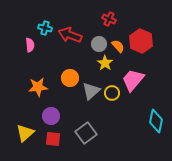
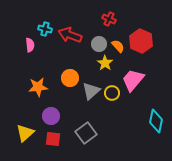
cyan cross: moved 1 px down
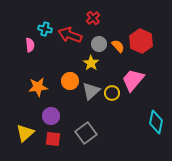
red cross: moved 16 px left, 1 px up; rotated 24 degrees clockwise
yellow star: moved 14 px left
orange circle: moved 3 px down
cyan diamond: moved 1 px down
